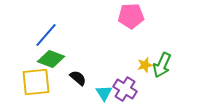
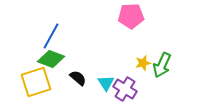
blue line: moved 5 px right, 1 px down; rotated 12 degrees counterclockwise
yellow star: moved 2 px left, 2 px up
yellow square: rotated 12 degrees counterclockwise
cyan triangle: moved 2 px right, 10 px up
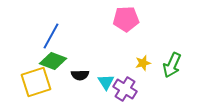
pink pentagon: moved 5 px left, 3 px down
green diamond: moved 2 px right, 2 px down
green arrow: moved 10 px right
black semicircle: moved 2 px right, 3 px up; rotated 138 degrees clockwise
cyan triangle: moved 1 px up
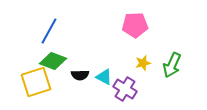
pink pentagon: moved 9 px right, 6 px down
blue line: moved 2 px left, 5 px up
cyan triangle: moved 2 px left, 5 px up; rotated 30 degrees counterclockwise
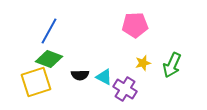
green diamond: moved 4 px left, 2 px up
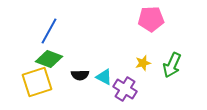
pink pentagon: moved 16 px right, 6 px up
yellow square: moved 1 px right
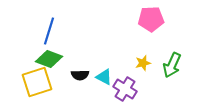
blue line: rotated 12 degrees counterclockwise
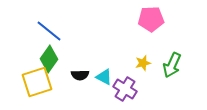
blue line: rotated 68 degrees counterclockwise
green diamond: rotated 76 degrees counterclockwise
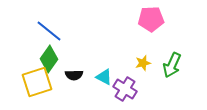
black semicircle: moved 6 px left
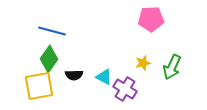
blue line: moved 3 px right; rotated 24 degrees counterclockwise
green arrow: moved 2 px down
yellow square: moved 2 px right, 4 px down; rotated 8 degrees clockwise
